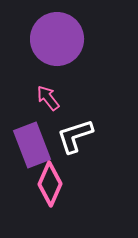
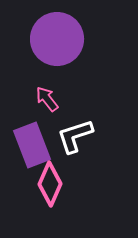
pink arrow: moved 1 px left, 1 px down
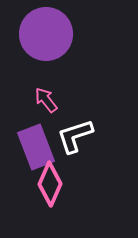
purple circle: moved 11 px left, 5 px up
pink arrow: moved 1 px left, 1 px down
purple rectangle: moved 4 px right, 2 px down
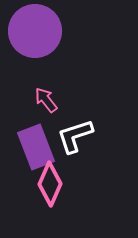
purple circle: moved 11 px left, 3 px up
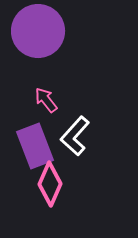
purple circle: moved 3 px right
white L-shape: rotated 30 degrees counterclockwise
purple rectangle: moved 1 px left, 1 px up
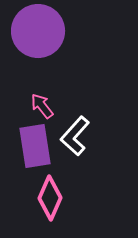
pink arrow: moved 4 px left, 6 px down
purple rectangle: rotated 12 degrees clockwise
pink diamond: moved 14 px down
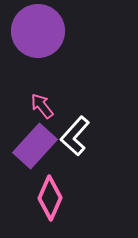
purple rectangle: rotated 51 degrees clockwise
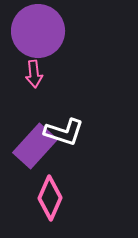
pink arrow: moved 8 px left, 32 px up; rotated 148 degrees counterclockwise
white L-shape: moved 11 px left, 4 px up; rotated 114 degrees counterclockwise
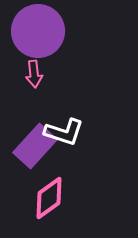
pink diamond: moved 1 px left; rotated 30 degrees clockwise
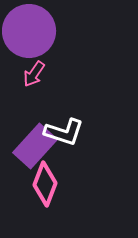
purple circle: moved 9 px left
pink arrow: rotated 40 degrees clockwise
pink diamond: moved 4 px left, 14 px up; rotated 33 degrees counterclockwise
